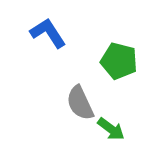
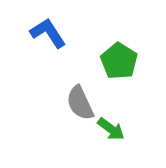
green pentagon: rotated 18 degrees clockwise
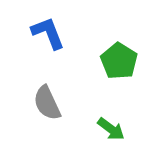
blue L-shape: rotated 12 degrees clockwise
gray semicircle: moved 33 px left
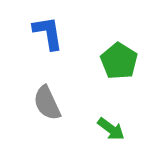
blue L-shape: rotated 12 degrees clockwise
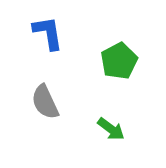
green pentagon: rotated 12 degrees clockwise
gray semicircle: moved 2 px left, 1 px up
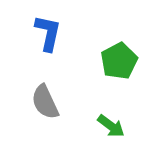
blue L-shape: rotated 21 degrees clockwise
green arrow: moved 3 px up
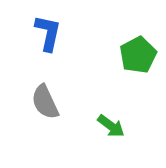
green pentagon: moved 19 px right, 6 px up
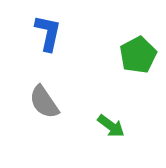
gray semicircle: moved 1 px left; rotated 9 degrees counterclockwise
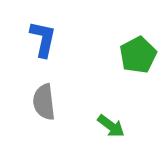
blue L-shape: moved 5 px left, 6 px down
gray semicircle: rotated 27 degrees clockwise
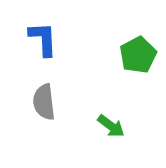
blue L-shape: rotated 15 degrees counterclockwise
